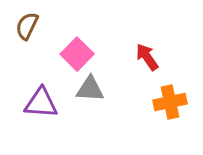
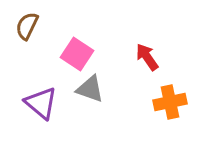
pink square: rotated 12 degrees counterclockwise
gray triangle: rotated 16 degrees clockwise
purple triangle: rotated 36 degrees clockwise
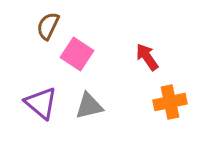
brown semicircle: moved 21 px right
gray triangle: moved 1 px left, 17 px down; rotated 32 degrees counterclockwise
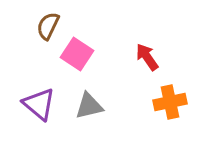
purple triangle: moved 2 px left, 1 px down
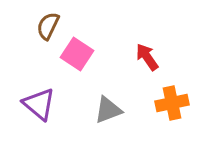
orange cross: moved 2 px right, 1 px down
gray triangle: moved 19 px right, 4 px down; rotated 8 degrees counterclockwise
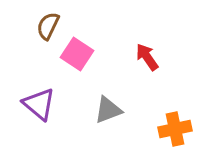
orange cross: moved 3 px right, 26 px down
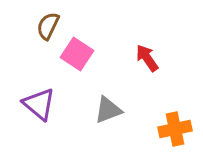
red arrow: moved 1 px down
